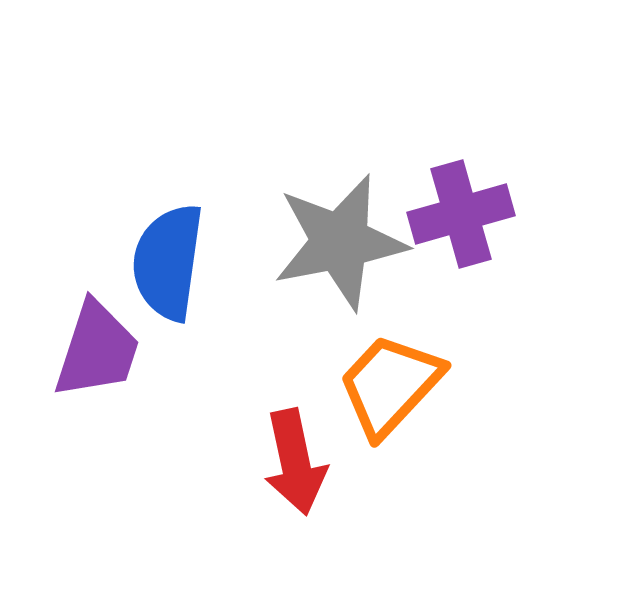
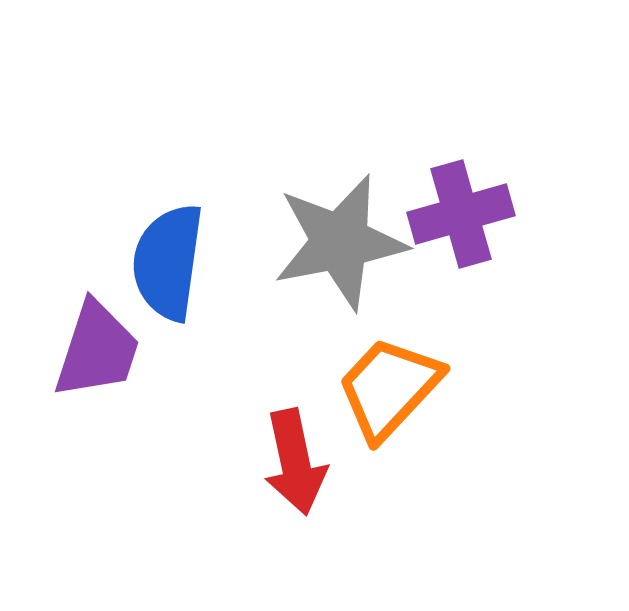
orange trapezoid: moved 1 px left, 3 px down
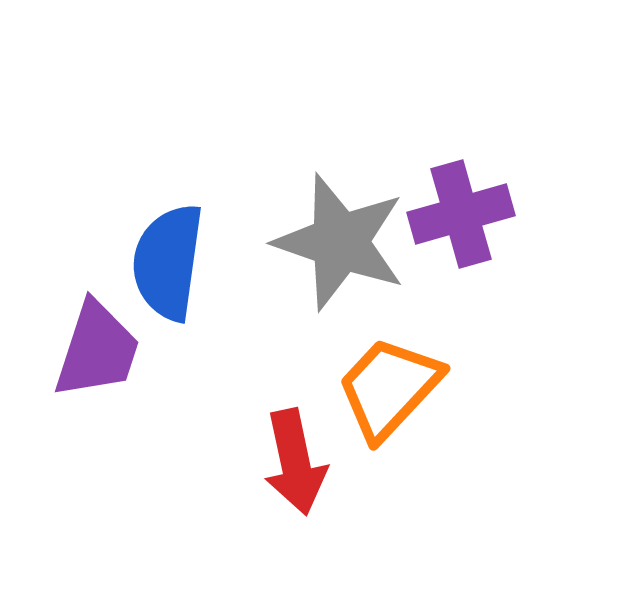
gray star: rotated 30 degrees clockwise
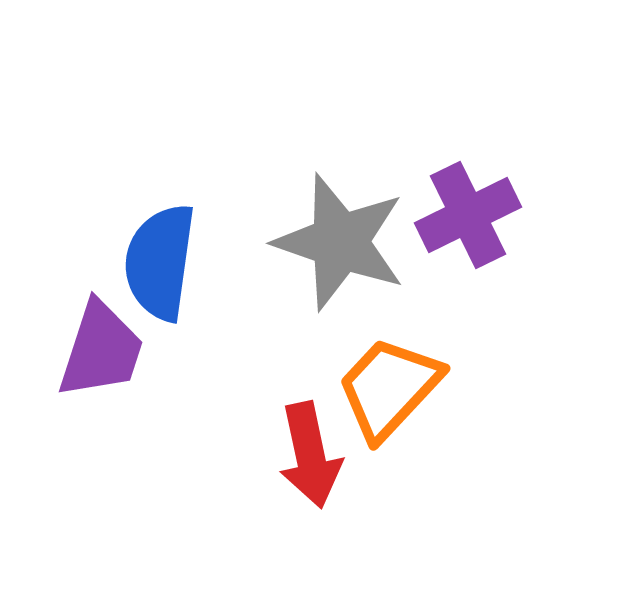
purple cross: moved 7 px right, 1 px down; rotated 10 degrees counterclockwise
blue semicircle: moved 8 px left
purple trapezoid: moved 4 px right
red arrow: moved 15 px right, 7 px up
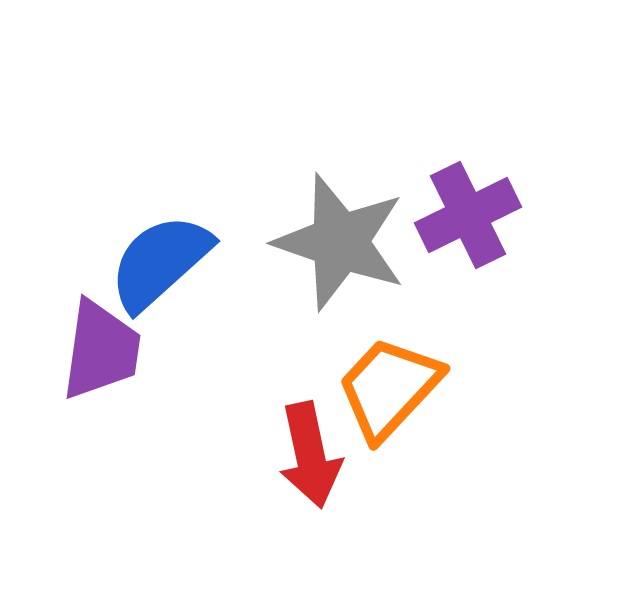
blue semicircle: rotated 40 degrees clockwise
purple trapezoid: rotated 10 degrees counterclockwise
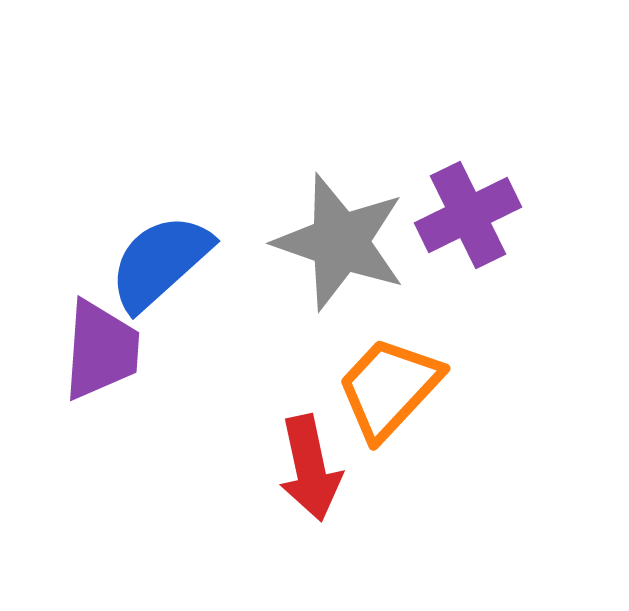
purple trapezoid: rotated 4 degrees counterclockwise
red arrow: moved 13 px down
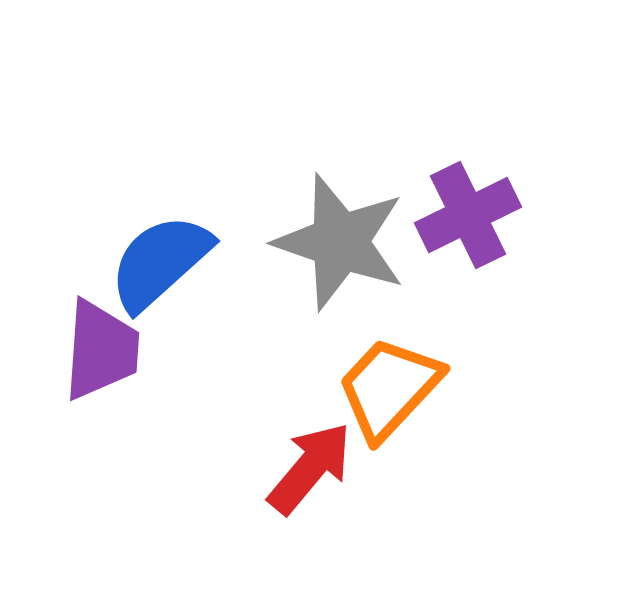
red arrow: rotated 128 degrees counterclockwise
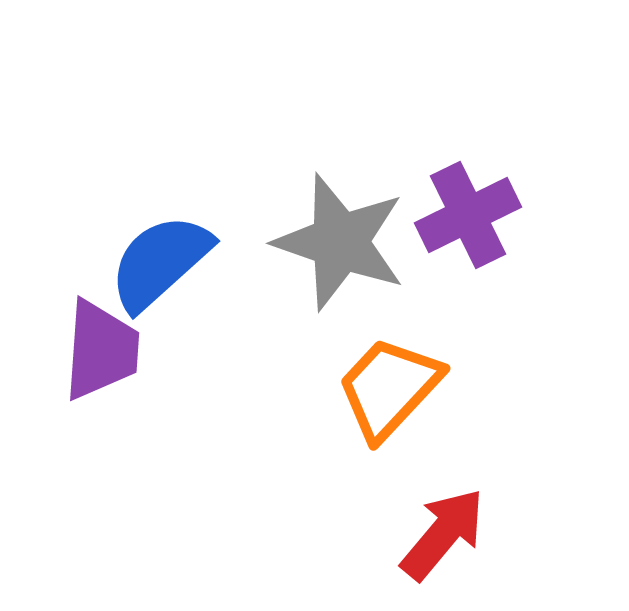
red arrow: moved 133 px right, 66 px down
